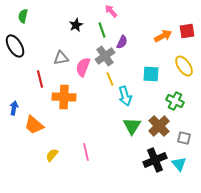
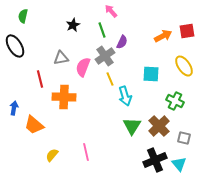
black star: moved 3 px left
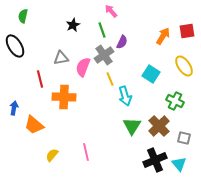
orange arrow: rotated 30 degrees counterclockwise
gray cross: moved 1 px left, 1 px up
cyan square: rotated 30 degrees clockwise
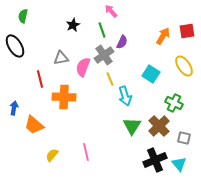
green cross: moved 1 px left, 2 px down
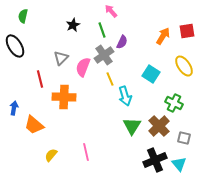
gray triangle: rotated 35 degrees counterclockwise
yellow semicircle: moved 1 px left
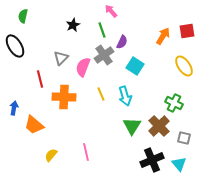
cyan square: moved 16 px left, 8 px up
yellow line: moved 9 px left, 15 px down
black cross: moved 3 px left
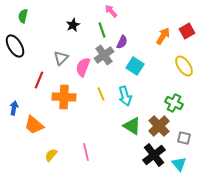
red square: rotated 21 degrees counterclockwise
red line: moved 1 px left, 1 px down; rotated 36 degrees clockwise
green triangle: rotated 30 degrees counterclockwise
black cross: moved 2 px right, 5 px up; rotated 15 degrees counterclockwise
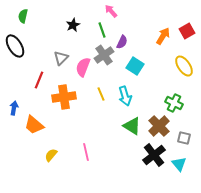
orange cross: rotated 10 degrees counterclockwise
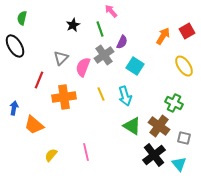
green semicircle: moved 1 px left, 2 px down
green line: moved 2 px left, 1 px up
brown cross: rotated 10 degrees counterclockwise
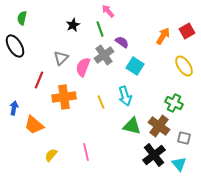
pink arrow: moved 3 px left
purple semicircle: rotated 80 degrees counterclockwise
yellow line: moved 8 px down
green triangle: rotated 18 degrees counterclockwise
